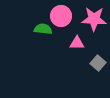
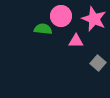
pink star: rotated 20 degrees clockwise
pink triangle: moved 1 px left, 2 px up
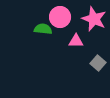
pink circle: moved 1 px left, 1 px down
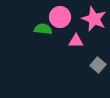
gray square: moved 2 px down
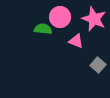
pink triangle: rotated 21 degrees clockwise
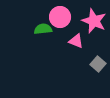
pink star: moved 2 px down
green semicircle: rotated 12 degrees counterclockwise
gray square: moved 1 px up
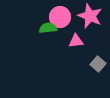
pink star: moved 4 px left, 5 px up
green semicircle: moved 5 px right, 1 px up
pink triangle: rotated 28 degrees counterclockwise
